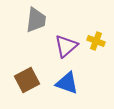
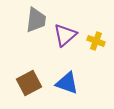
purple triangle: moved 1 px left, 11 px up
brown square: moved 2 px right, 3 px down
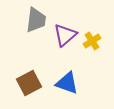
yellow cross: moved 4 px left; rotated 36 degrees clockwise
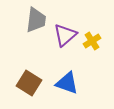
brown square: rotated 30 degrees counterclockwise
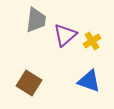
blue triangle: moved 22 px right, 2 px up
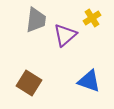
yellow cross: moved 23 px up
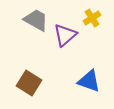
gray trapezoid: rotated 68 degrees counterclockwise
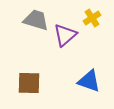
gray trapezoid: rotated 12 degrees counterclockwise
brown square: rotated 30 degrees counterclockwise
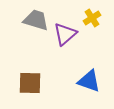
purple triangle: moved 1 px up
brown square: moved 1 px right
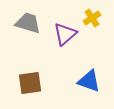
gray trapezoid: moved 8 px left, 3 px down
brown square: rotated 10 degrees counterclockwise
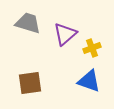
yellow cross: moved 30 px down; rotated 12 degrees clockwise
